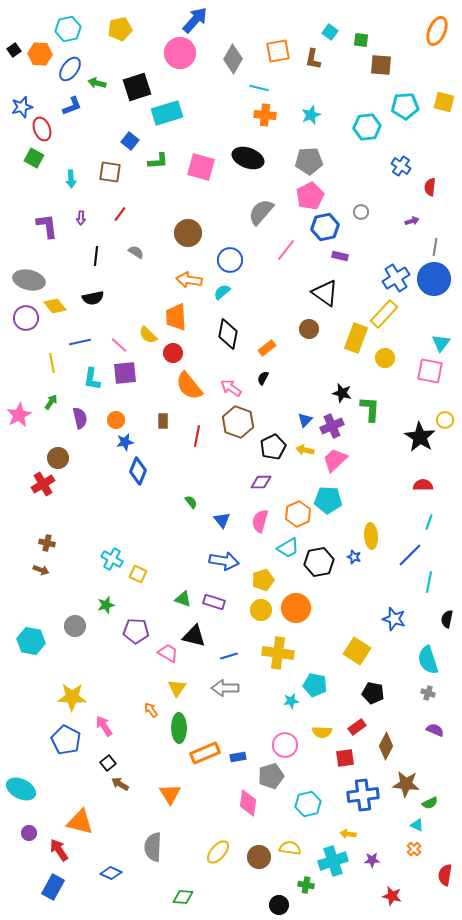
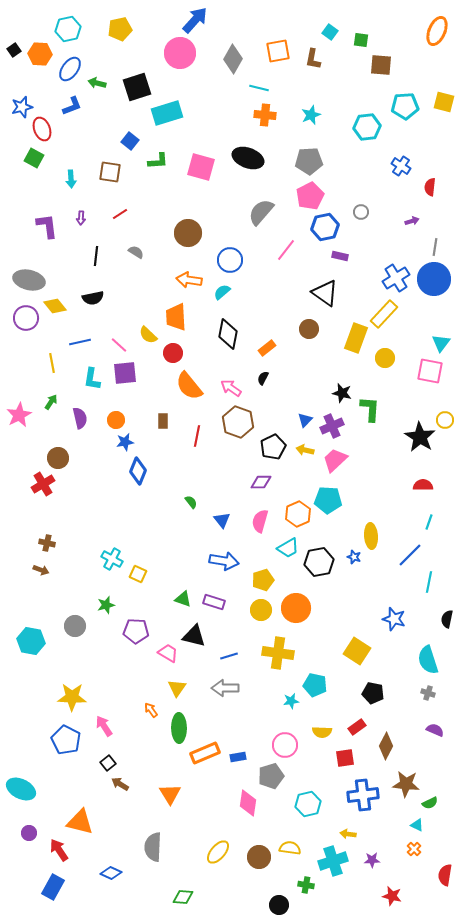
red line at (120, 214): rotated 21 degrees clockwise
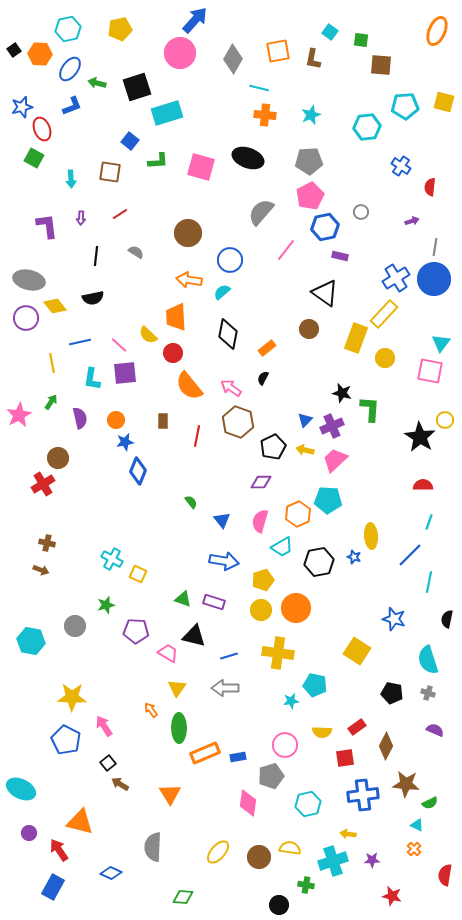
cyan trapezoid at (288, 548): moved 6 px left, 1 px up
black pentagon at (373, 693): moved 19 px right
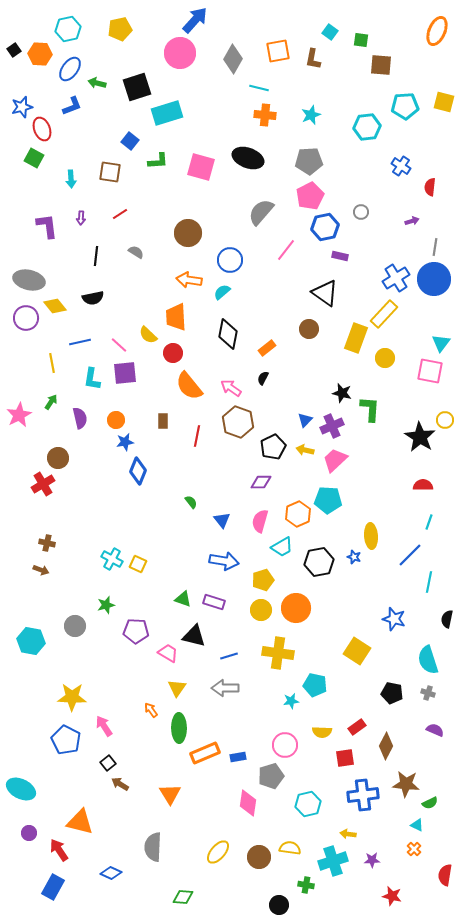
yellow square at (138, 574): moved 10 px up
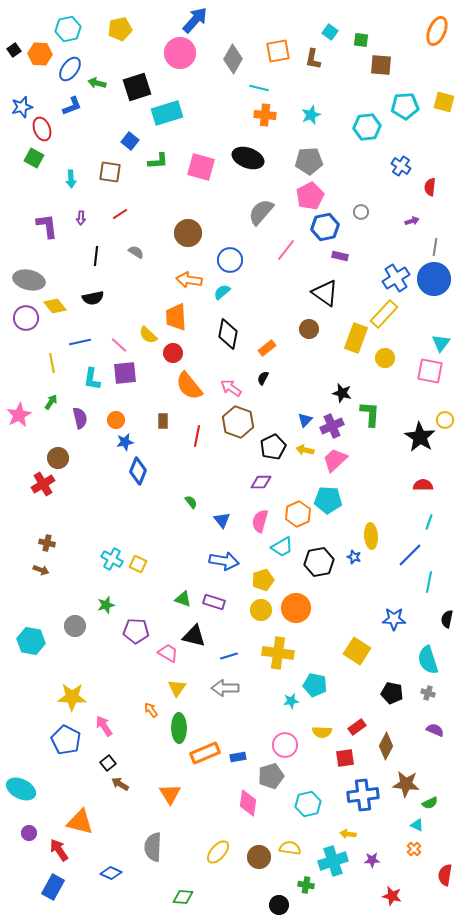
green L-shape at (370, 409): moved 5 px down
blue star at (394, 619): rotated 15 degrees counterclockwise
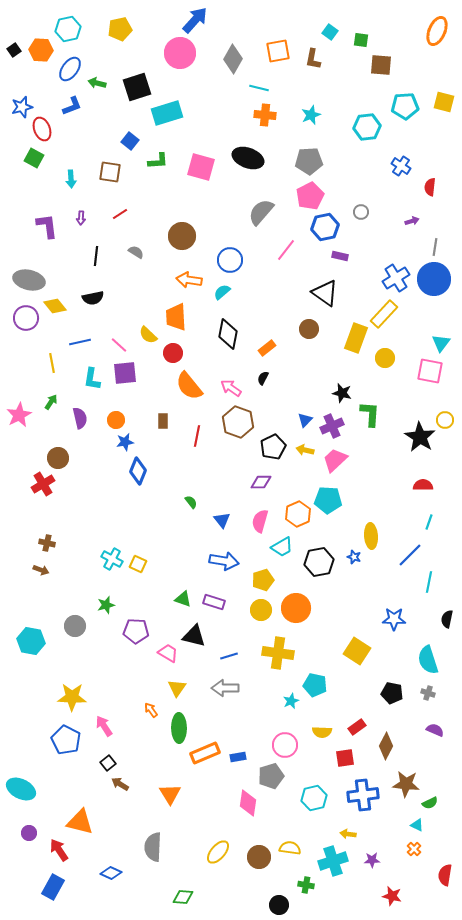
orange hexagon at (40, 54): moved 1 px right, 4 px up
brown circle at (188, 233): moved 6 px left, 3 px down
cyan star at (291, 701): rotated 14 degrees counterclockwise
cyan hexagon at (308, 804): moved 6 px right, 6 px up
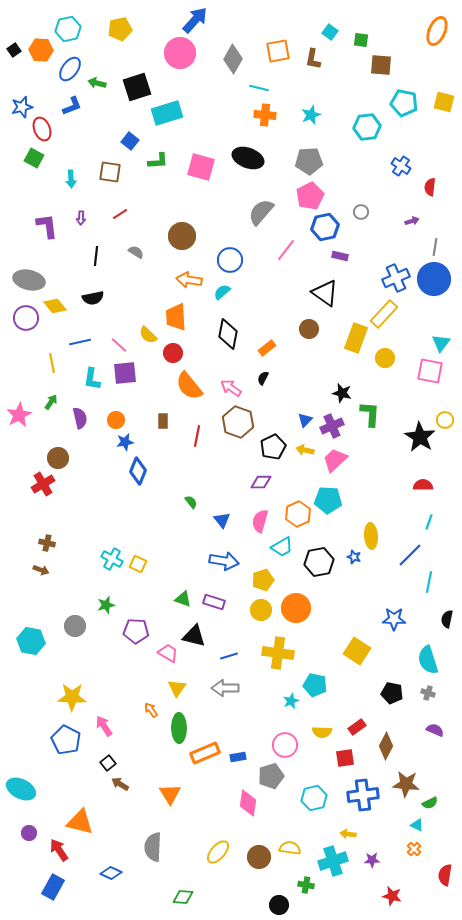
cyan pentagon at (405, 106): moved 1 px left, 3 px up; rotated 16 degrees clockwise
blue cross at (396, 278): rotated 8 degrees clockwise
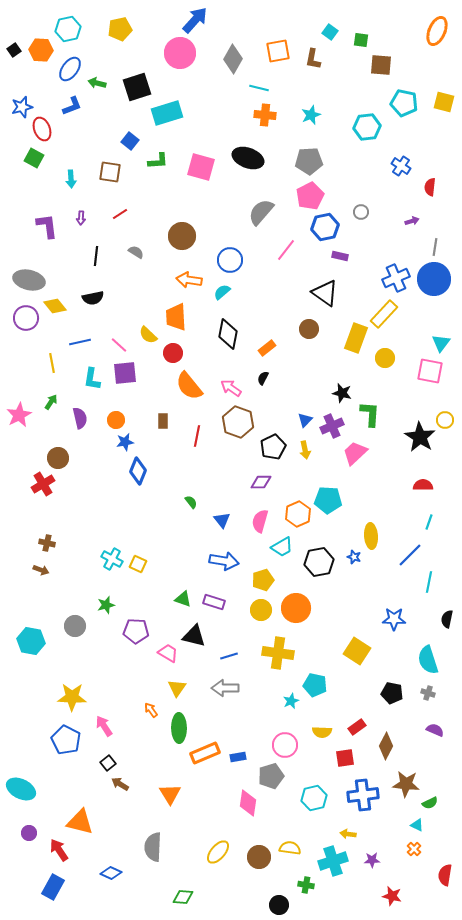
yellow arrow at (305, 450): rotated 114 degrees counterclockwise
pink trapezoid at (335, 460): moved 20 px right, 7 px up
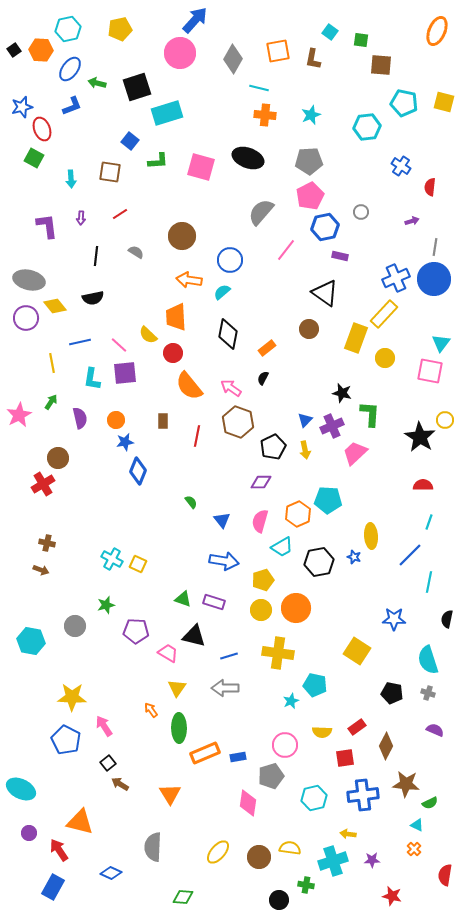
black circle at (279, 905): moved 5 px up
